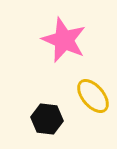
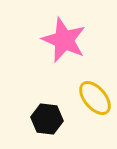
yellow ellipse: moved 2 px right, 2 px down
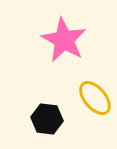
pink star: rotated 6 degrees clockwise
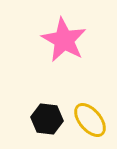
yellow ellipse: moved 5 px left, 22 px down
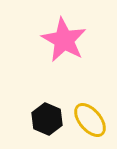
black hexagon: rotated 16 degrees clockwise
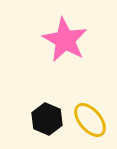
pink star: moved 1 px right
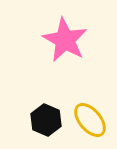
black hexagon: moved 1 px left, 1 px down
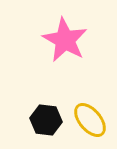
black hexagon: rotated 16 degrees counterclockwise
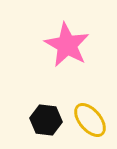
pink star: moved 2 px right, 5 px down
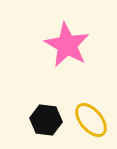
yellow ellipse: moved 1 px right
